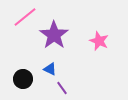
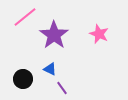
pink star: moved 7 px up
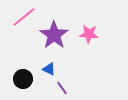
pink line: moved 1 px left
pink star: moved 10 px left; rotated 18 degrees counterclockwise
blue triangle: moved 1 px left
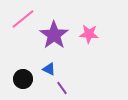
pink line: moved 1 px left, 2 px down
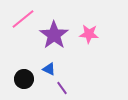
black circle: moved 1 px right
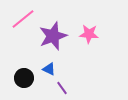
purple star: moved 1 px left, 1 px down; rotated 16 degrees clockwise
black circle: moved 1 px up
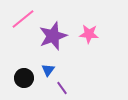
blue triangle: moved 1 px left, 1 px down; rotated 40 degrees clockwise
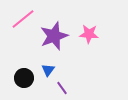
purple star: moved 1 px right
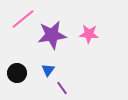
purple star: moved 2 px left, 1 px up; rotated 12 degrees clockwise
black circle: moved 7 px left, 5 px up
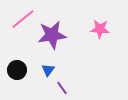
pink star: moved 11 px right, 5 px up
black circle: moved 3 px up
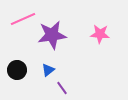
pink line: rotated 15 degrees clockwise
pink star: moved 5 px down
blue triangle: rotated 16 degrees clockwise
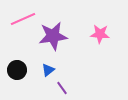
purple star: moved 1 px right, 1 px down
